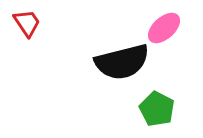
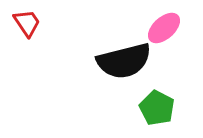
black semicircle: moved 2 px right, 1 px up
green pentagon: moved 1 px up
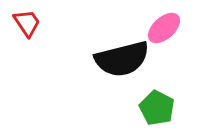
black semicircle: moved 2 px left, 2 px up
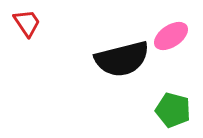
pink ellipse: moved 7 px right, 8 px down; rotated 8 degrees clockwise
green pentagon: moved 16 px right, 2 px down; rotated 12 degrees counterclockwise
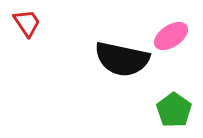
black semicircle: rotated 26 degrees clockwise
green pentagon: moved 1 px right; rotated 20 degrees clockwise
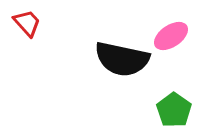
red trapezoid: rotated 8 degrees counterclockwise
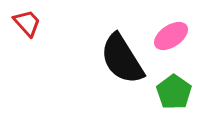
black semicircle: rotated 46 degrees clockwise
green pentagon: moved 18 px up
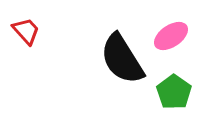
red trapezoid: moved 1 px left, 8 px down
